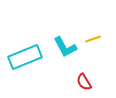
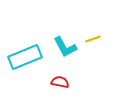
red semicircle: moved 24 px left; rotated 132 degrees clockwise
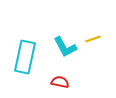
cyan rectangle: rotated 56 degrees counterclockwise
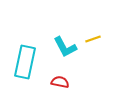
cyan rectangle: moved 5 px down
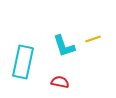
cyan L-shape: moved 1 px left, 1 px up; rotated 10 degrees clockwise
cyan rectangle: moved 2 px left
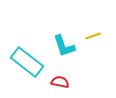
yellow line: moved 3 px up
cyan rectangle: moved 4 px right; rotated 64 degrees counterclockwise
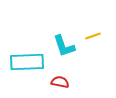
cyan rectangle: rotated 40 degrees counterclockwise
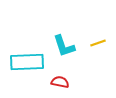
yellow line: moved 5 px right, 7 px down
